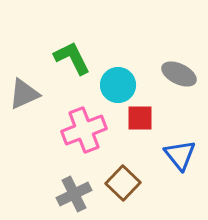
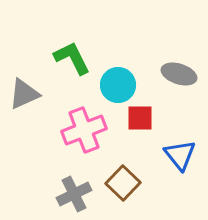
gray ellipse: rotated 8 degrees counterclockwise
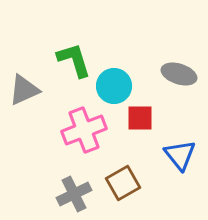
green L-shape: moved 2 px right, 2 px down; rotated 9 degrees clockwise
cyan circle: moved 4 px left, 1 px down
gray triangle: moved 4 px up
brown square: rotated 16 degrees clockwise
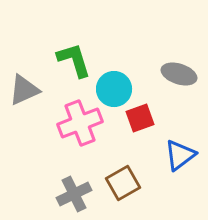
cyan circle: moved 3 px down
red square: rotated 20 degrees counterclockwise
pink cross: moved 4 px left, 7 px up
blue triangle: rotated 32 degrees clockwise
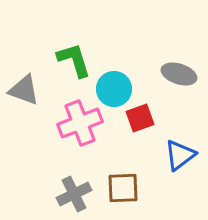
gray triangle: rotated 44 degrees clockwise
brown square: moved 5 px down; rotated 28 degrees clockwise
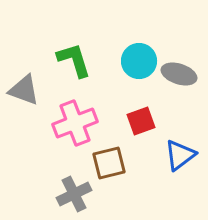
cyan circle: moved 25 px right, 28 px up
red square: moved 1 px right, 3 px down
pink cross: moved 5 px left
brown square: moved 14 px left, 25 px up; rotated 12 degrees counterclockwise
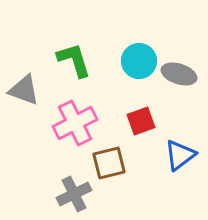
pink cross: rotated 6 degrees counterclockwise
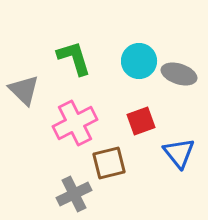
green L-shape: moved 2 px up
gray triangle: rotated 24 degrees clockwise
blue triangle: moved 1 px left, 2 px up; rotated 32 degrees counterclockwise
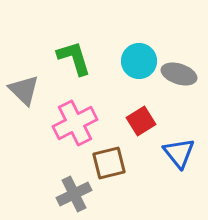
red square: rotated 12 degrees counterclockwise
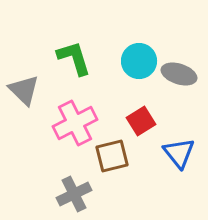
brown square: moved 3 px right, 7 px up
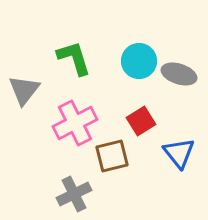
gray triangle: rotated 24 degrees clockwise
